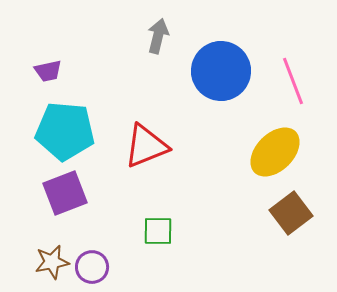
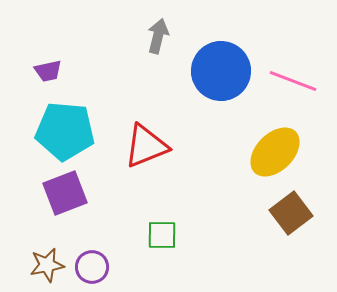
pink line: rotated 48 degrees counterclockwise
green square: moved 4 px right, 4 px down
brown star: moved 5 px left, 3 px down
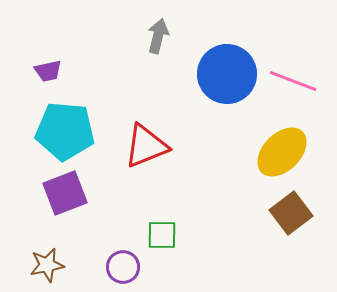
blue circle: moved 6 px right, 3 px down
yellow ellipse: moved 7 px right
purple circle: moved 31 px right
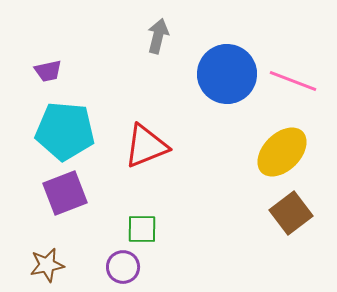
green square: moved 20 px left, 6 px up
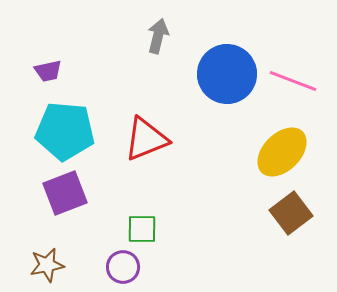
red triangle: moved 7 px up
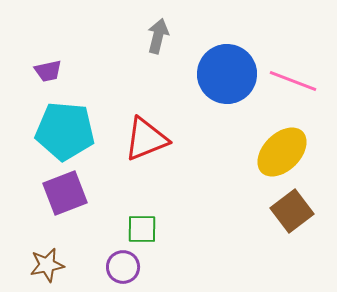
brown square: moved 1 px right, 2 px up
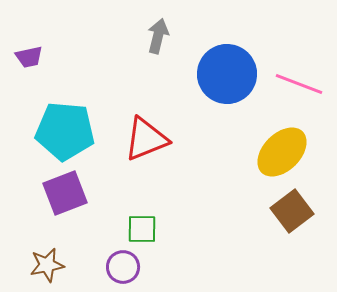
purple trapezoid: moved 19 px left, 14 px up
pink line: moved 6 px right, 3 px down
